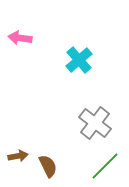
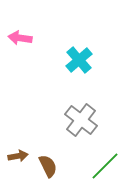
gray cross: moved 14 px left, 3 px up
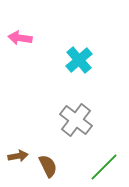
gray cross: moved 5 px left
green line: moved 1 px left, 1 px down
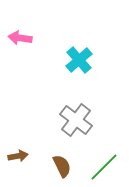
brown semicircle: moved 14 px right
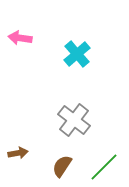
cyan cross: moved 2 px left, 6 px up
gray cross: moved 2 px left
brown arrow: moved 3 px up
brown semicircle: rotated 120 degrees counterclockwise
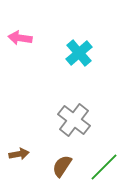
cyan cross: moved 2 px right, 1 px up
brown arrow: moved 1 px right, 1 px down
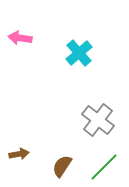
gray cross: moved 24 px right
